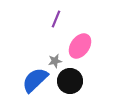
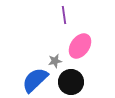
purple line: moved 8 px right, 4 px up; rotated 30 degrees counterclockwise
black circle: moved 1 px right, 1 px down
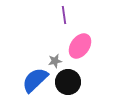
black circle: moved 3 px left
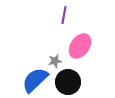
purple line: rotated 18 degrees clockwise
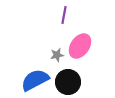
gray star: moved 2 px right, 6 px up
blue semicircle: rotated 16 degrees clockwise
